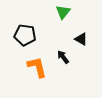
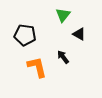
green triangle: moved 3 px down
black triangle: moved 2 px left, 5 px up
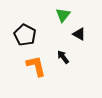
black pentagon: rotated 20 degrees clockwise
orange L-shape: moved 1 px left, 1 px up
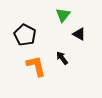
black arrow: moved 1 px left, 1 px down
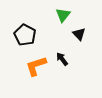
black triangle: rotated 16 degrees clockwise
black arrow: moved 1 px down
orange L-shape: rotated 95 degrees counterclockwise
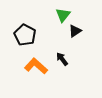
black triangle: moved 4 px left, 3 px up; rotated 40 degrees clockwise
orange L-shape: rotated 60 degrees clockwise
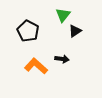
black pentagon: moved 3 px right, 4 px up
black arrow: rotated 136 degrees clockwise
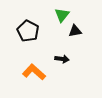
green triangle: moved 1 px left
black triangle: rotated 24 degrees clockwise
orange L-shape: moved 2 px left, 6 px down
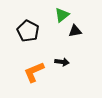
green triangle: rotated 14 degrees clockwise
black arrow: moved 3 px down
orange L-shape: rotated 65 degrees counterclockwise
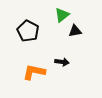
orange L-shape: rotated 35 degrees clockwise
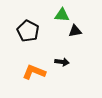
green triangle: rotated 42 degrees clockwise
orange L-shape: rotated 10 degrees clockwise
